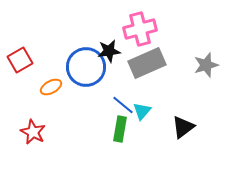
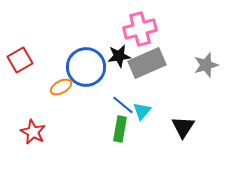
black star: moved 10 px right, 5 px down
orange ellipse: moved 10 px right
black triangle: rotated 20 degrees counterclockwise
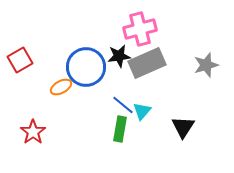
red star: rotated 10 degrees clockwise
